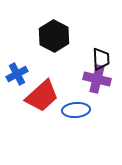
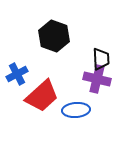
black hexagon: rotated 8 degrees counterclockwise
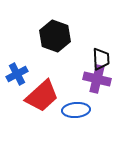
black hexagon: moved 1 px right
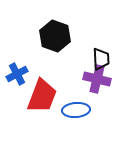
red trapezoid: rotated 27 degrees counterclockwise
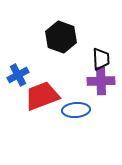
black hexagon: moved 6 px right, 1 px down
blue cross: moved 1 px right, 1 px down
purple cross: moved 4 px right, 2 px down; rotated 16 degrees counterclockwise
red trapezoid: rotated 132 degrees counterclockwise
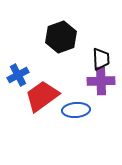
black hexagon: rotated 20 degrees clockwise
red trapezoid: rotated 15 degrees counterclockwise
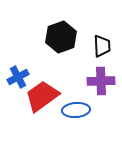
black trapezoid: moved 1 px right, 13 px up
blue cross: moved 2 px down
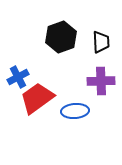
black trapezoid: moved 1 px left, 4 px up
red trapezoid: moved 5 px left, 2 px down
blue ellipse: moved 1 px left, 1 px down
